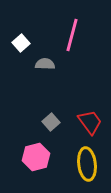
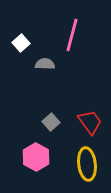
pink hexagon: rotated 16 degrees counterclockwise
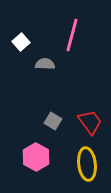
white square: moved 1 px up
gray square: moved 2 px right, 1 px up; rotated 18 degrees counterclockwise
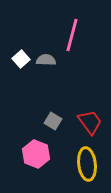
white square: moved 17 px down
gray semicircle: moved 1 px right, 4 px up
pink hexagon: moved 3 px up; rotated 8 degrees counterclockwise
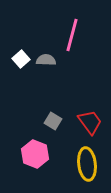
pink hexagon: moved 1 px left
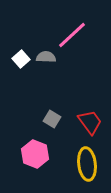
pink line: rotated 32 degrees clockwise
gray semicircle: moved 3 px up
gray square: moved 1 px left, 2 px up
